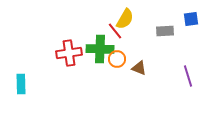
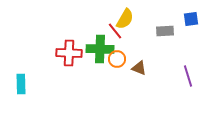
red cross: rotated 10 degrees clockwise
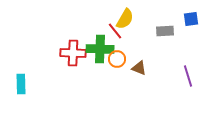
red cross: moved 4 px right
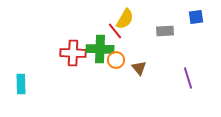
blue square: moved 5 px right, 2 px up
orange circle: moved 1 px left, 1 px down
brown triangle: rotated 28 degrees clockwise
purple line: moved 2 px down
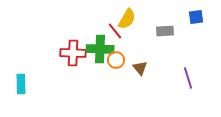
yellow semicircle: moved 2 px right
brown triangle: moved 1 px right
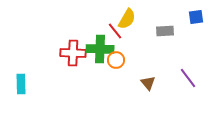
brown triangle: moved 8 px right, 15 px down
purple line: rotated 20 degrees counterclockwise
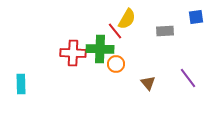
orange circle: moved 4 px down
